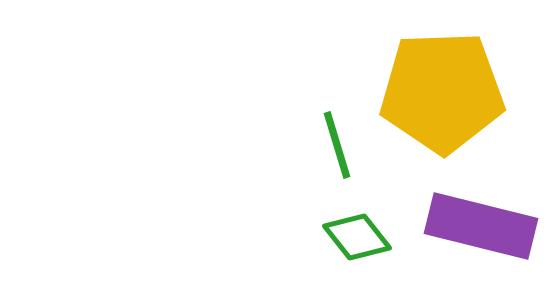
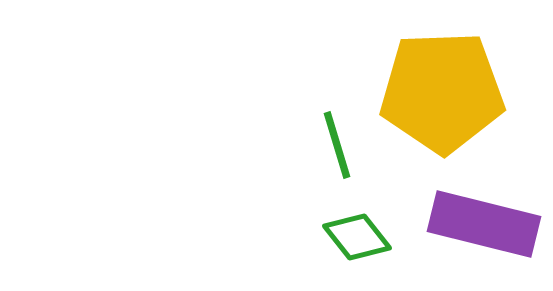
purple rectangle: moved 3 px right, 2 px up
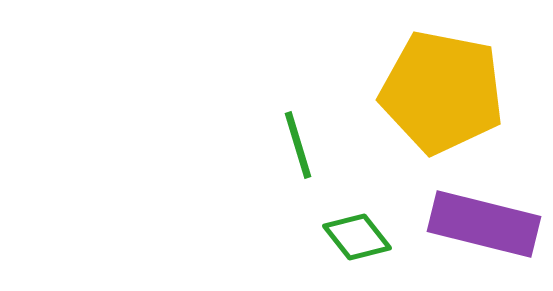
yellow pentagon: rotated 13 degrees clockwise
green line: moved 39 px left
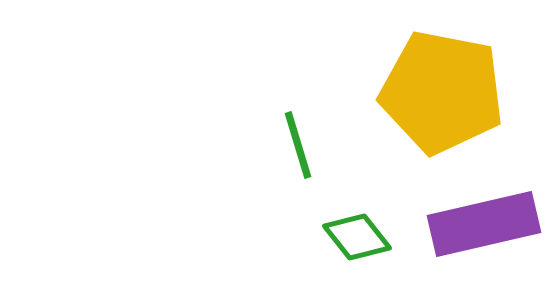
purple rectangle: rotated 27 degrees counterclockwise
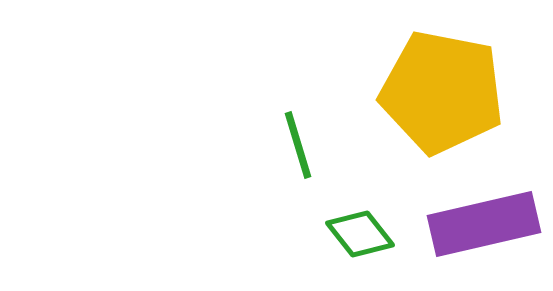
green diamond: moved 3 px right, 3 px up
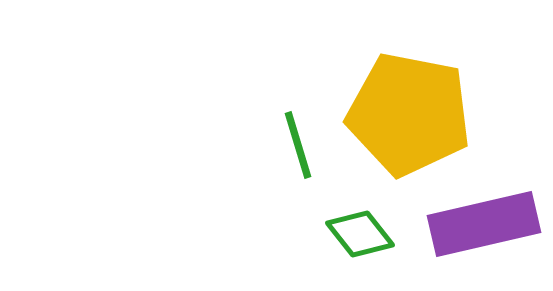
yellow pentagon: moved 33 px left, 22 px down
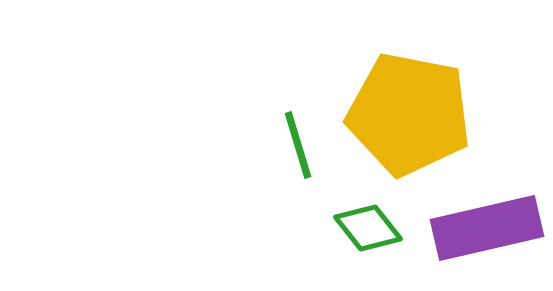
purple rectangle: moved 3 px right, 4 px down
green diamond: moved 8 px right, 6 px up
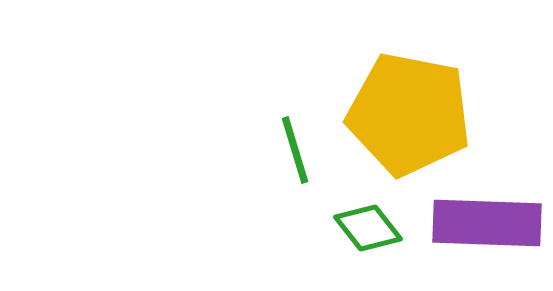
green line: moved 3 px left, 5 px down
purple rectangle: moved 5 px up; rotated 15 degrees clockwise
